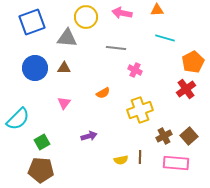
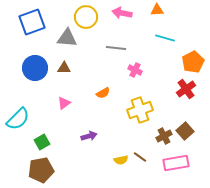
pink triangle: rotated 16 degrees clockwise
brown square: moved 4 px left, 5 px up
brown line: rotated 56 degrees counterclockwise
pink rectangle: rotated 15 degrees counterclockwise
brown pentagon: rotated 15 degrees counterclockwise
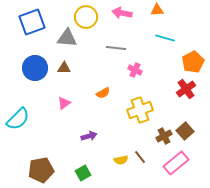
green square: moved 41 px right, 31 px down
brown line: rotated 16 degrees clockwise
pink rectangle: rotated 30 degrees counterclockwise
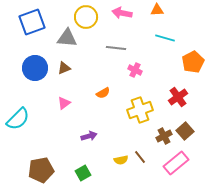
brown triangle: rotated 24 degrees counterclockwise
red cross: moved 8 px left, 8 px down
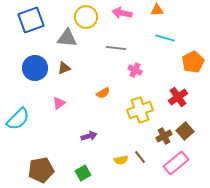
blue square: moved 1 px left, 2 px up
pink triangle: moved 5 px left
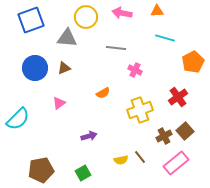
orange triangle: moved 1 px down
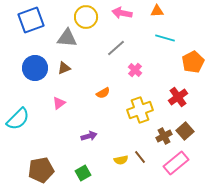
gray line: rotated 48 degrees counterclockwise
pink cross: rotated 16 degrees clockwise
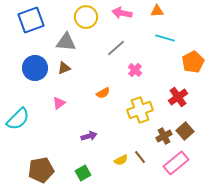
gray triangle: moved 1 px left, 4 px down
yellow semicircle: rotated 16 degrees counterclockwise
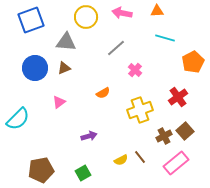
pink triangle: moved 1 px up
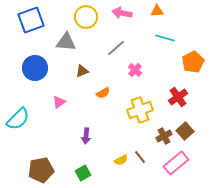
brown triangle: moved 18 px right, 3 px down
purple arrow: moved 3 px left; rotated 112 degrees clockwise
